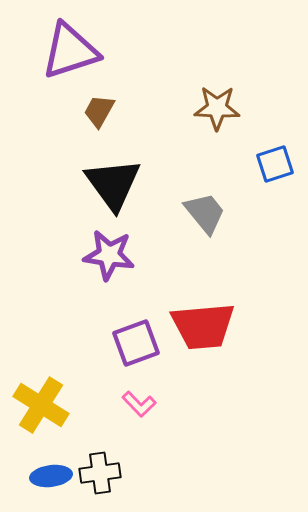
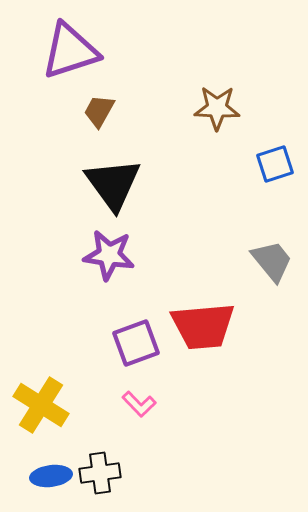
gray trapezoid: moved 67 px right, 48 px down
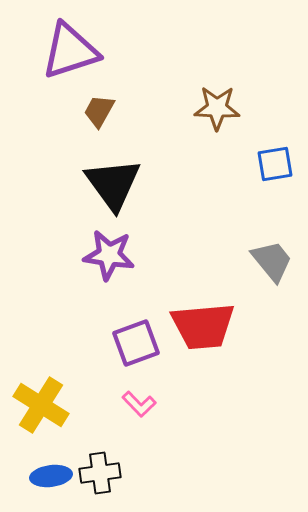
blue square: rotated 9 degrees clockwise
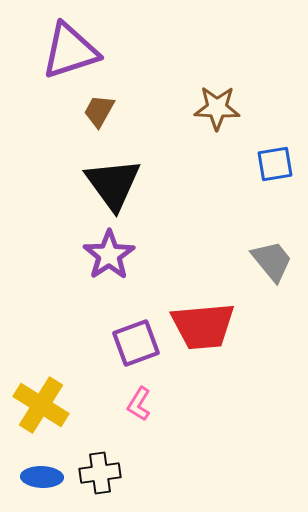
purple star: rotated 30 degrees clockwise
pink L-shape: rotated 76 degrees clockwise
blue ellipse: moved 9 px left, 1 px down; rotated 9 degrees clockwise
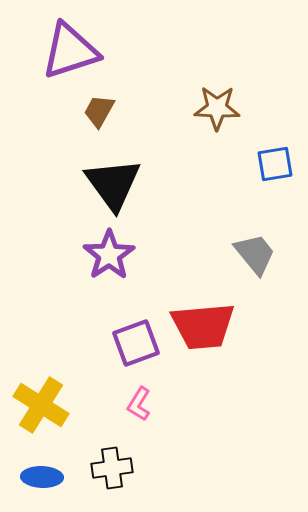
gray trapezoid: moved 17 px left, 7 px up
black cross: moved 12 px right, 5 px up
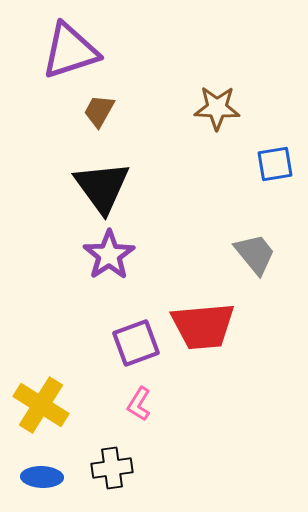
black triangle: moved 11 px left, 3 px down
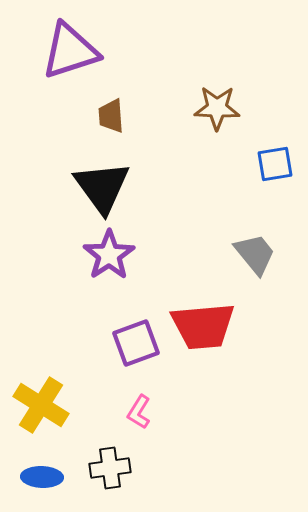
brown trapezoid: moved 12 px right, 5 px down; rotated 33 degrees counterclockwise
pink L-shape: moved 8 px down
black cross: moved 2 px left
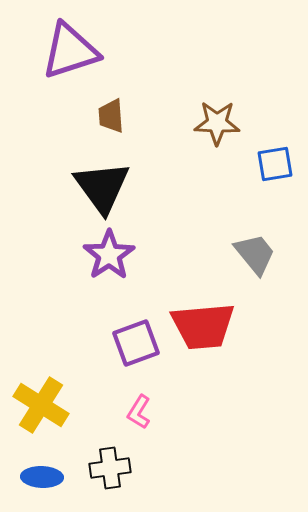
brown star: moved 15 px down
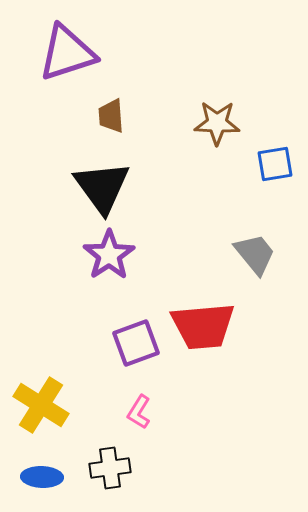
purple triangle: moved 3 px left, 2 px down
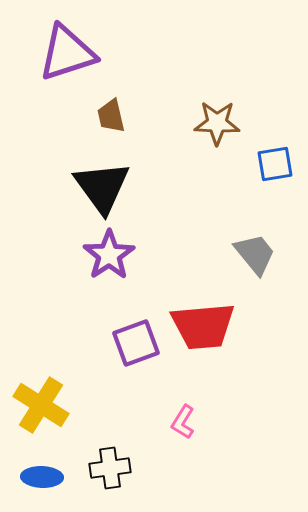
brown trapezoid: rotated 9 degrees counterclockwise
pink L-shape: moved 44 px right, 10 px down
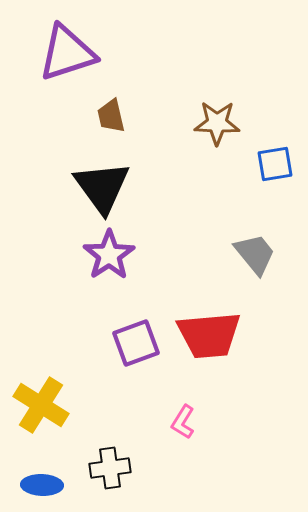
red trapezoid: moved 6 px right, 9 px down
blue ellipse: moved 8 px down
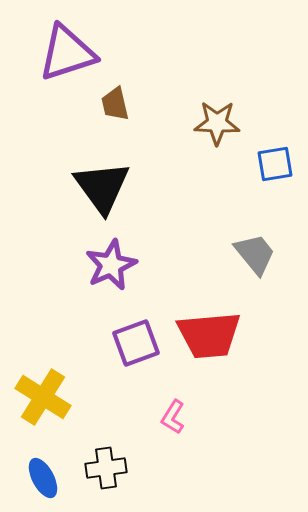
brown trapezoid: moved 4 px right, 12 px up
purple star: moved 2 px right, 10 px down; rotated 9 degrees clockwise
yellow cross: moved 2 px right, 8 px up
pink L-shape: moved 10 px left, 5 px up
black cross: moved 4 px left
blue ellipse: moved 1 px right, 7 px up; rotated 60 degrees clockwise
